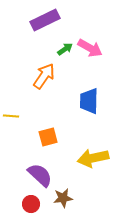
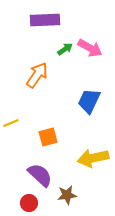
purple rectangle: rotated 24 degrees clockwise
orange arrow: moved 7 px left, 1 px up
blue trapezoid: rotated 24 degrees clockwise
yellow line: moved 7 px down; rotated 28 degrees counterclockwise
brown star: moved 4 px right, 3 px up
red circle: moved 2 px left, 1 px up
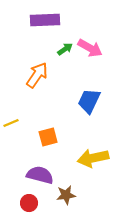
purple semicircle: rotated 28 degrees counterclockwise
brown star: moved 1 px left
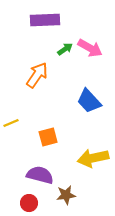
blue trapezoid: rotated 68 degrees counterclockwise
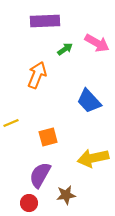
purple rectangle: moved 1 px down
pink arrow: moved 7 px right, 5 px up
orange arrow: rotated 12 degrees counterclockwise
purple semicircle: rotated 76 degrees counterclockwise
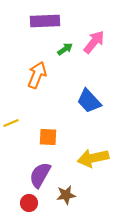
pink arrow: moved 3 px left, 1 px up; rotated 80 degrees counterclockwise
orange square: rotated 18 degrees clockwise
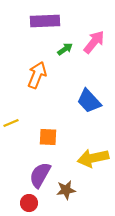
brown star: moved 5 px up
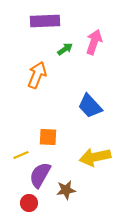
pink arrow: rotated 20 degrees counterclockwise
blue trapezoid: moved 1 px right, 5 px down
yellow line: moved 10 px right, 32 px down
yellow arrow: moved 2 px right, 1 px up
